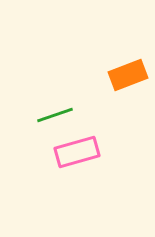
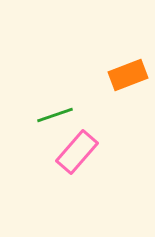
pink rectangle: rotated 33 degrees counterclockwise
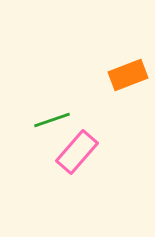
green line: moved 3 px left, 5 px down
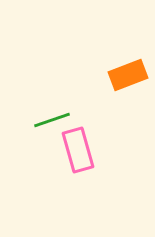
pink rectangle: moved 1 px right, 2 px up; rotated 57 degrees counterclockwise
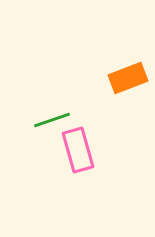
orange rectangle: moved 3 px down
